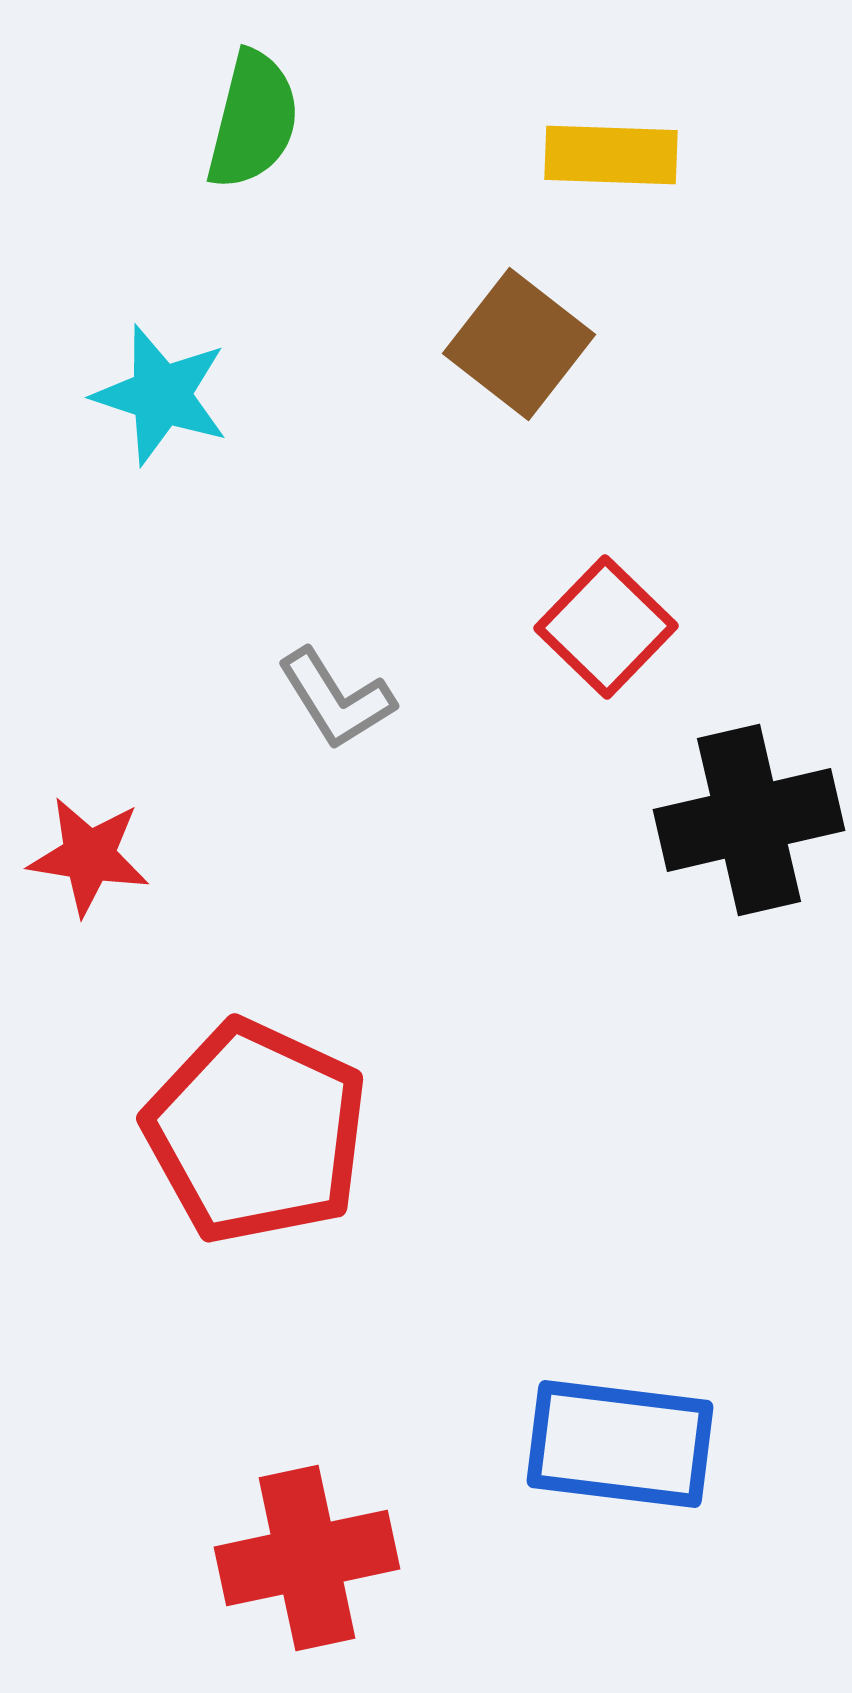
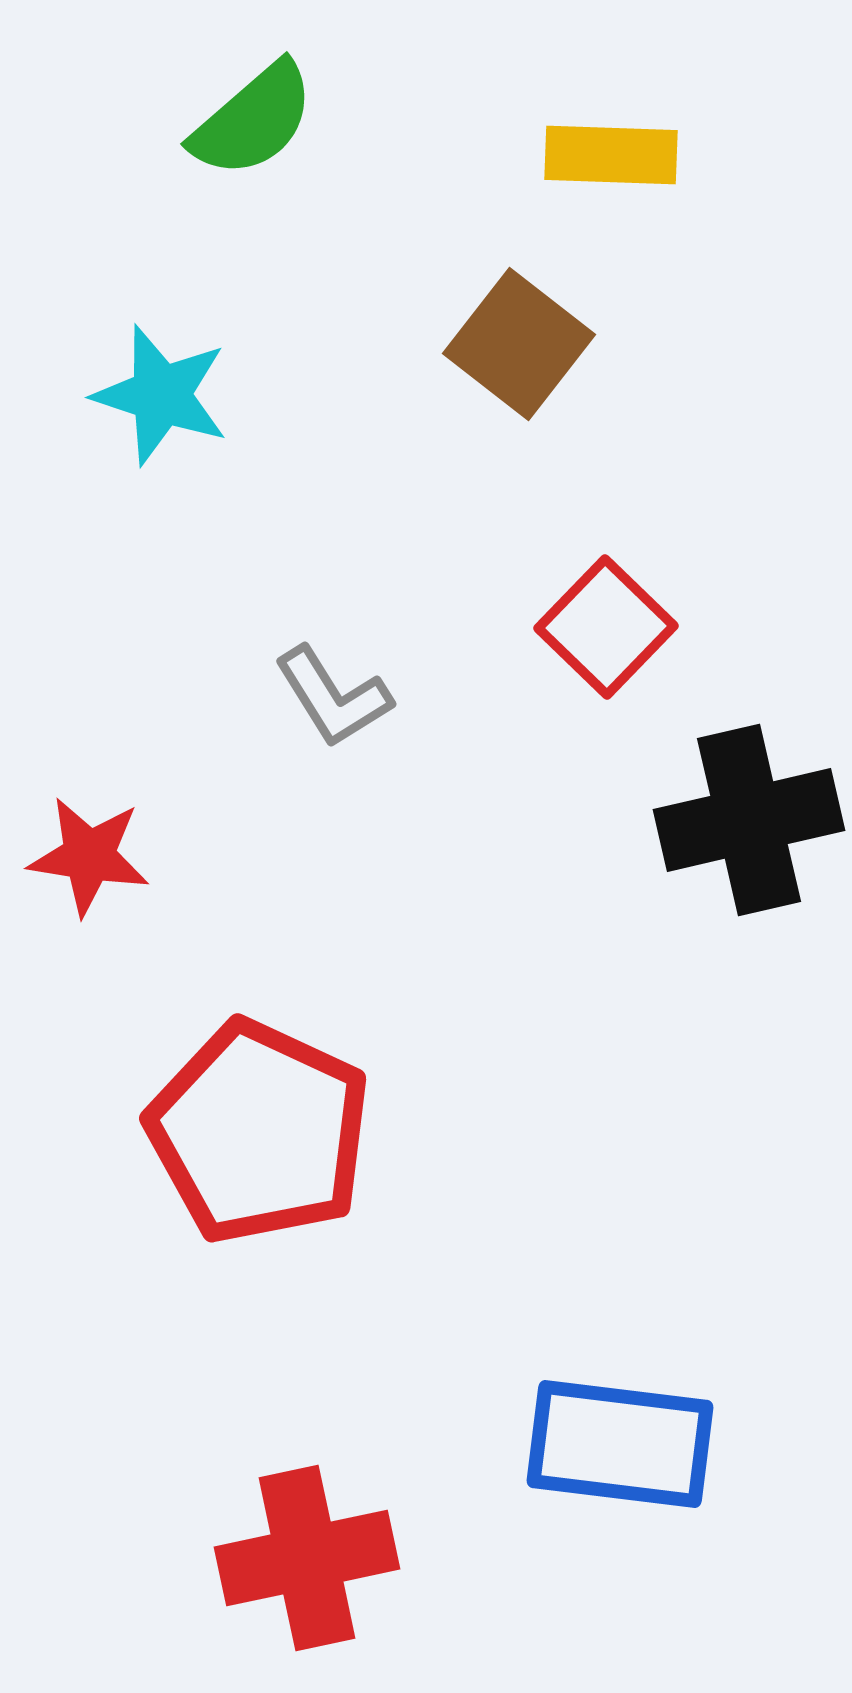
green semicircle: rotated 35 degrees clockwise
gray L-shape: moved 3 px left, 2 px up
red pentagon: moved 3 px right
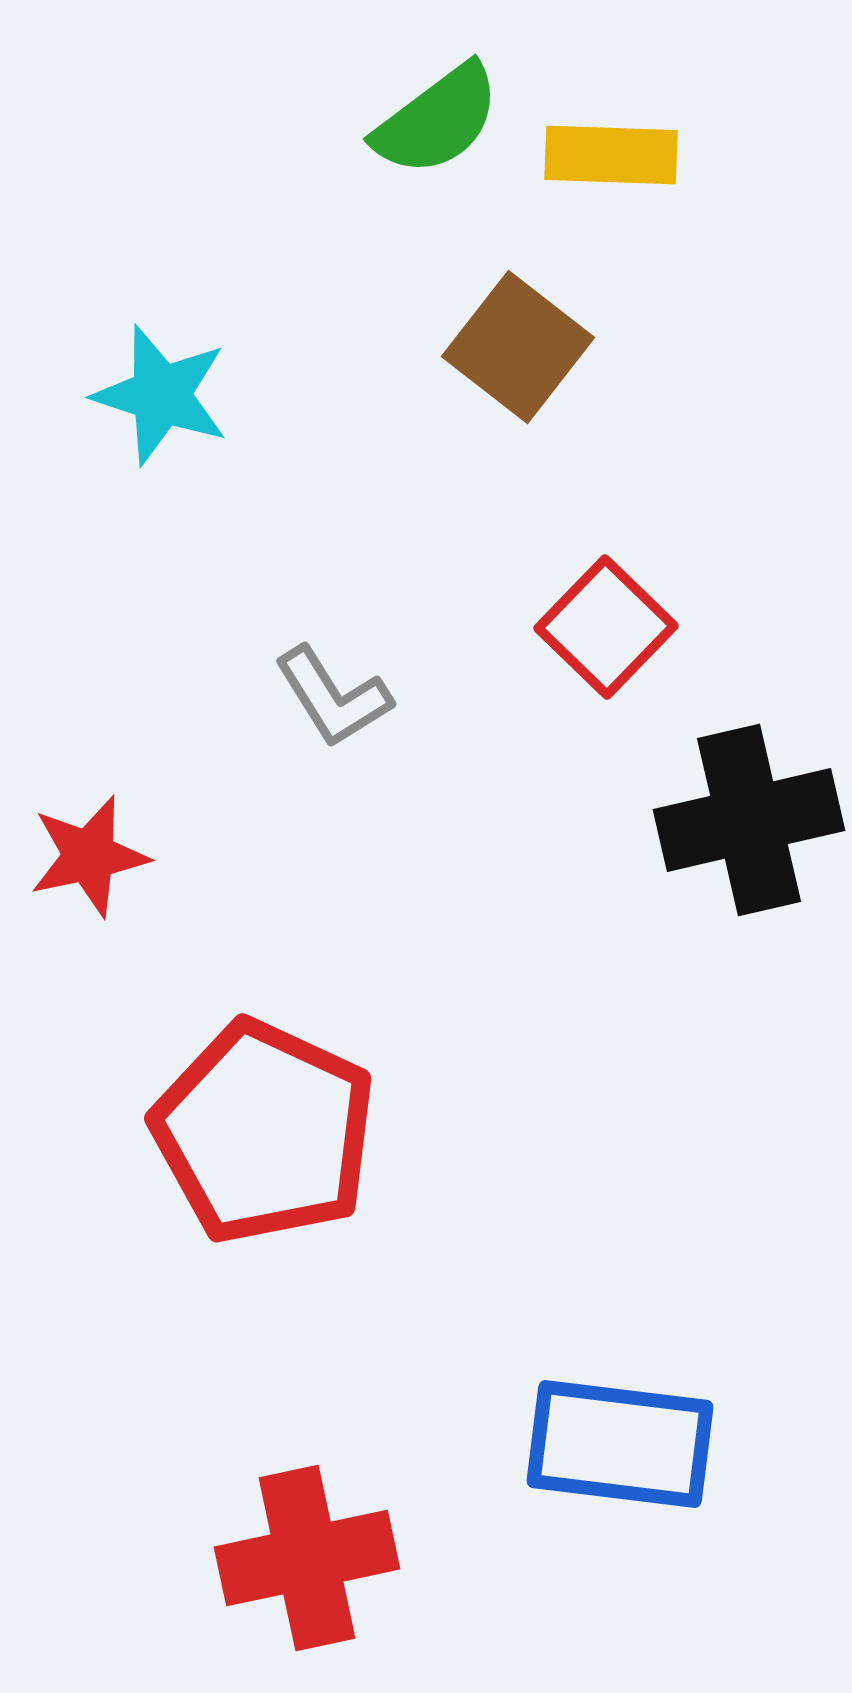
green semicircle: moved 184 px right; rotated 4 degrees clockwise
brown square: moved 1 px left, 3 px down
red star: rotated 21 degrees counterclockwise
red pentagon: moved 5 px right
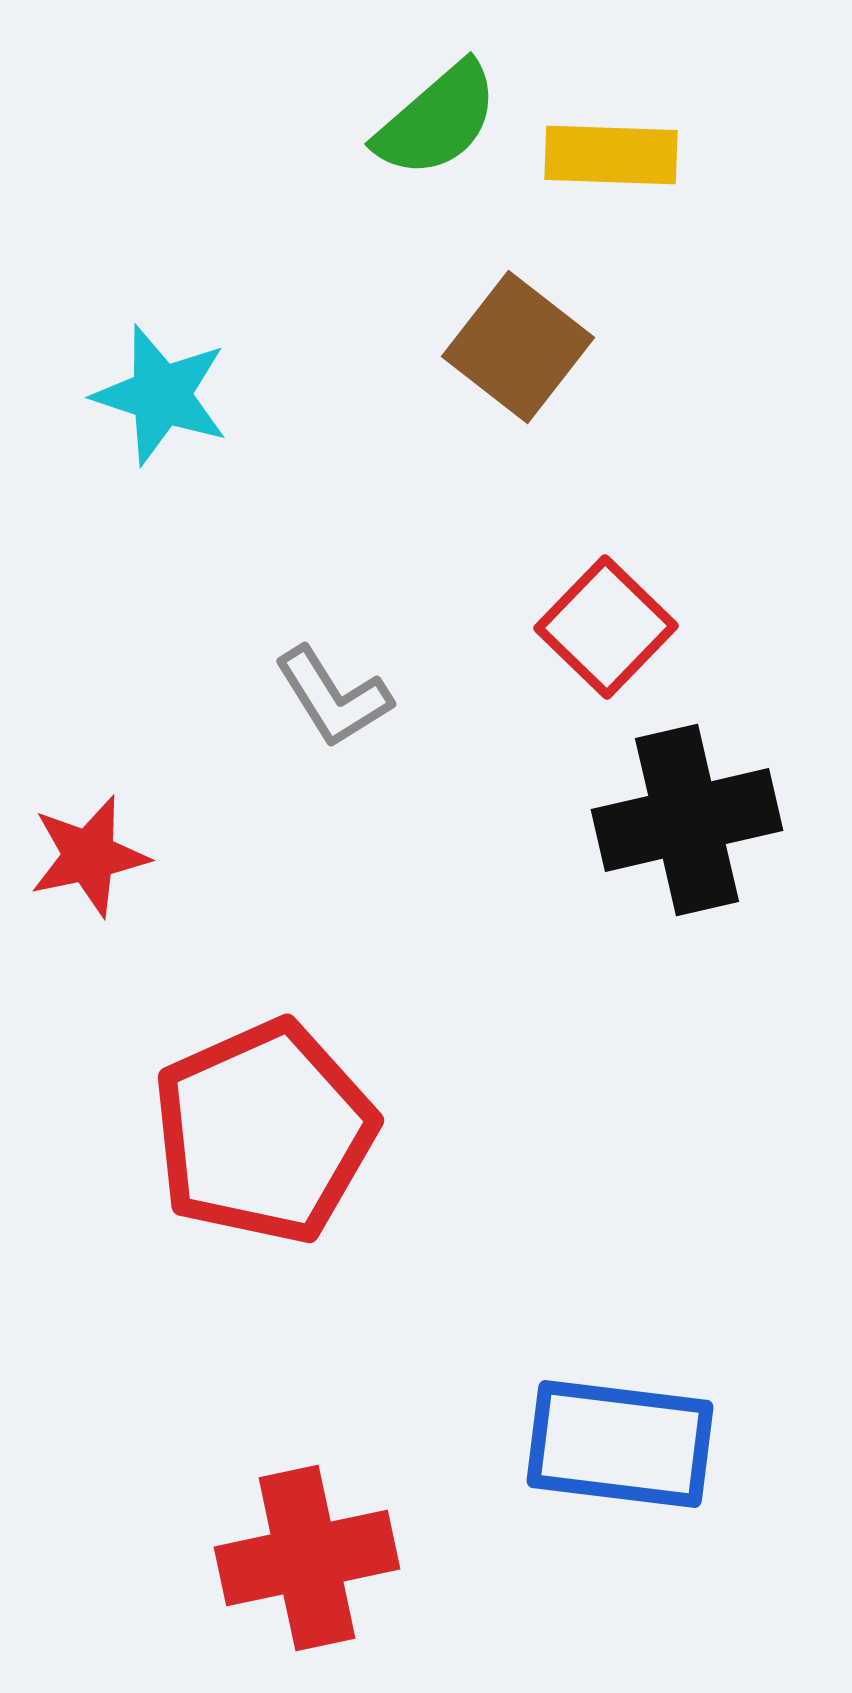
green semicircle: rotated 4 degrees counterclockwise
black cross: moved 62 px left
red pentagon: rotated 23 degrees clockwise
